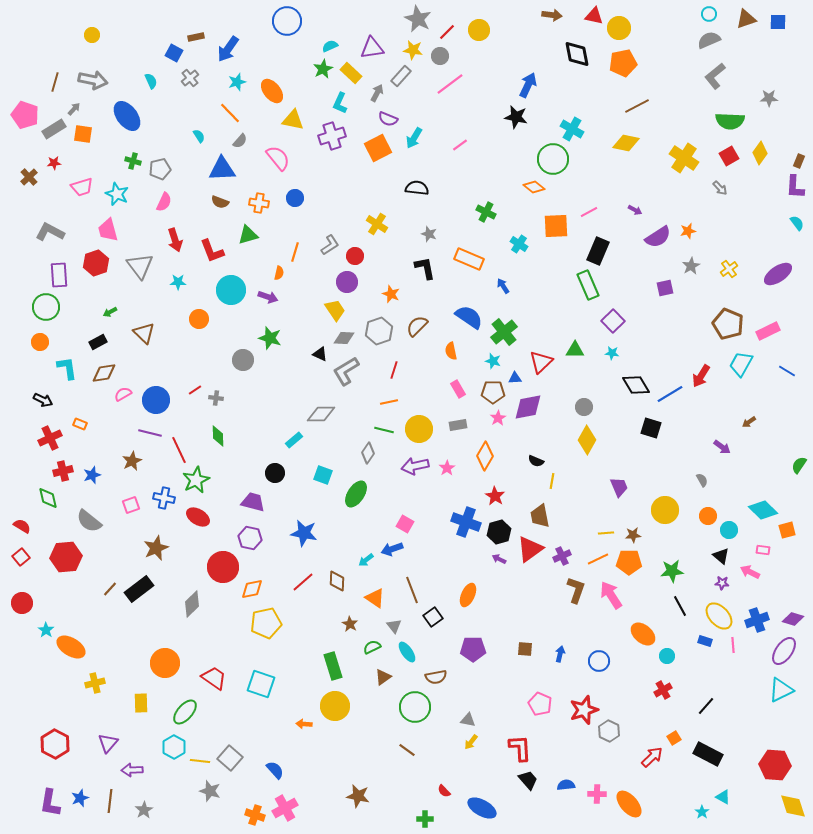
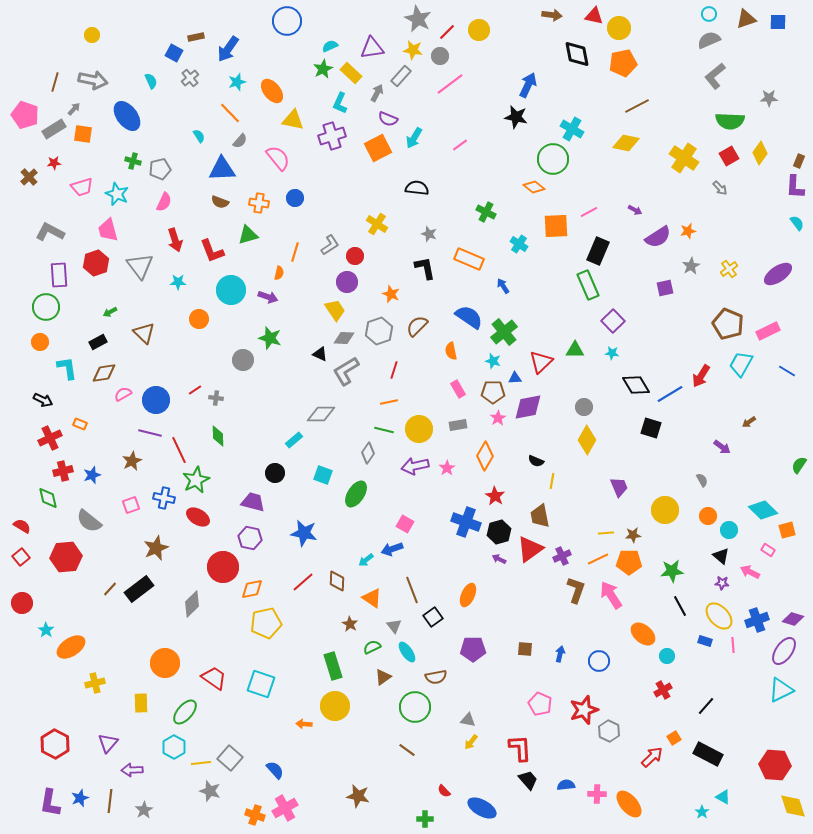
pink rectangle at (763, 550): moved 5 px right; rotated 24 degrees clockwise
orange triangle at (375, 598): moved 3 px left
orange ellipse at (71, 647): rotated 64 degrees counterclockwise
yellow line at (200, 761): moved 1 px right, 2 px down; rotated 12 degrees counterclockwise
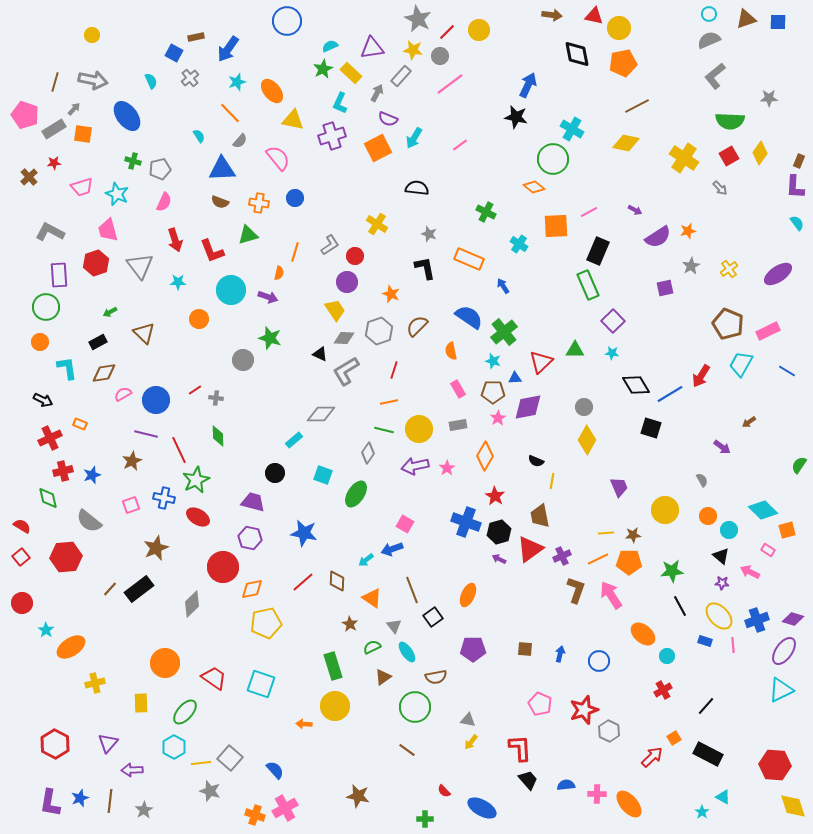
purple line at (150, 433): moved 4 px left, 1 px down
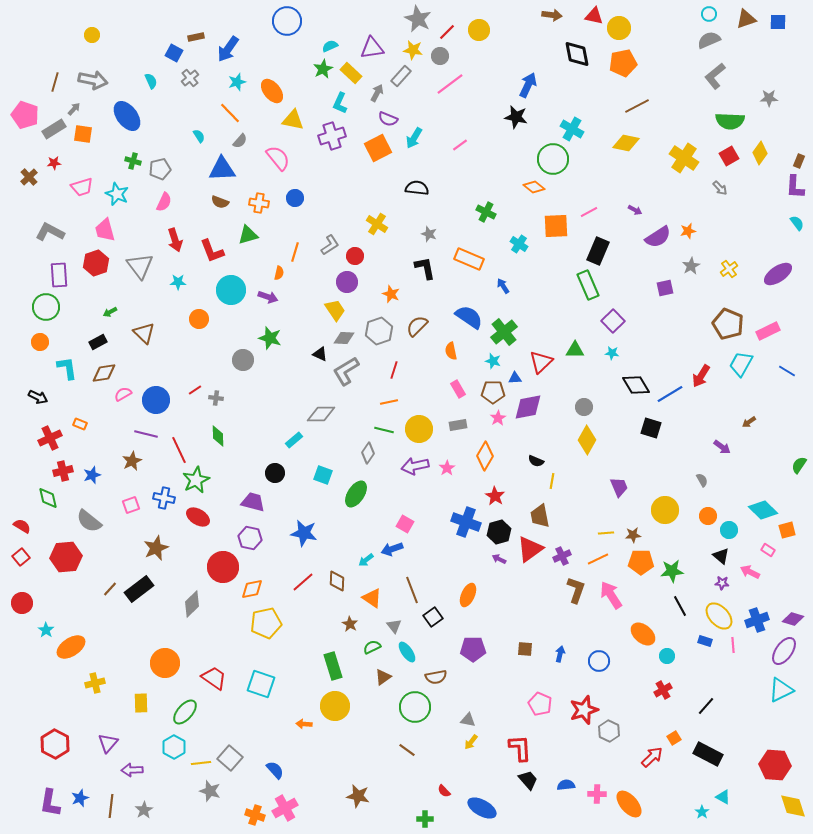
pink trapezoid at (108, 230): moved 3 px left
black arrow at (43, 400): moved 5 px left, 3 px up
orange pentagon at (629, 562): moved 12 px right
brown line at (110, 801): moved 1 px right, 5 px down
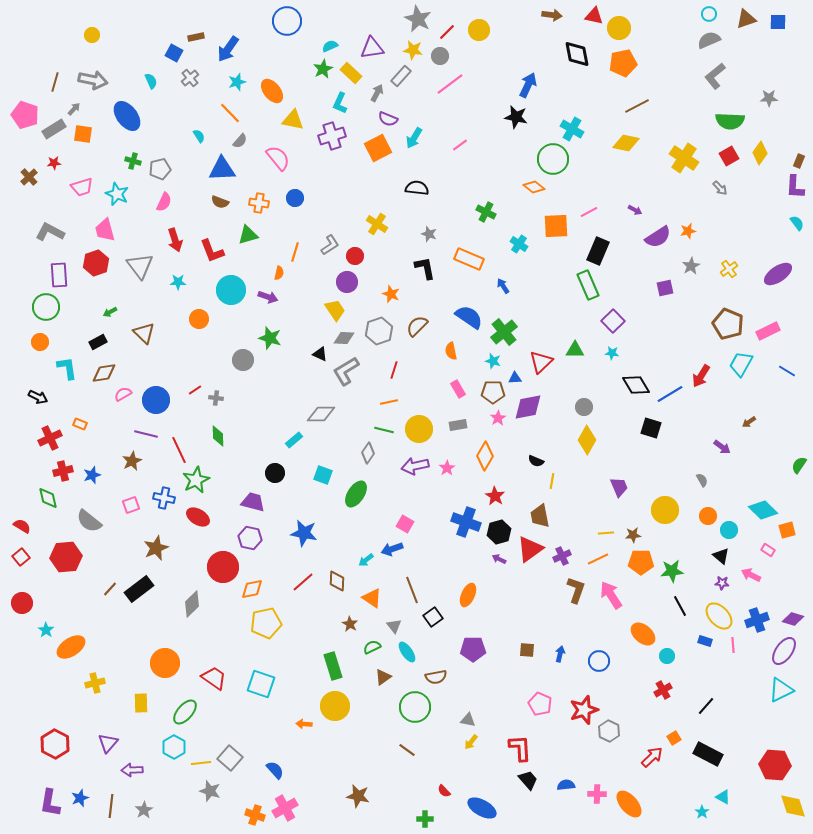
pink arrow at (750, 572): moved 1 px right, 3 px down
brown square at (525, 649): moved 2 px right, 1 px down
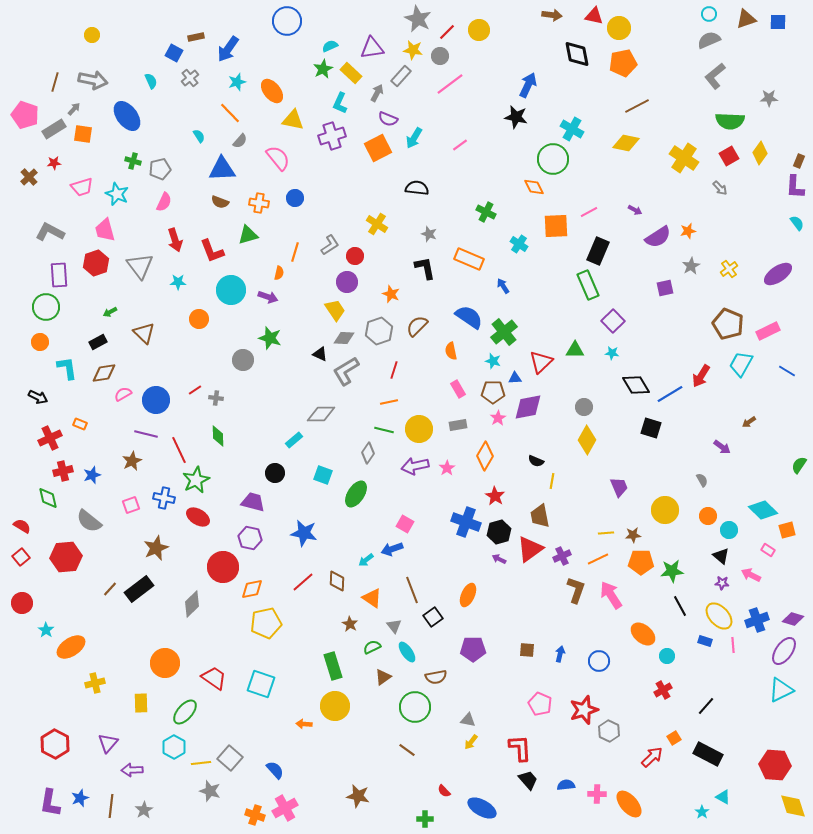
orange diamond at (534, 187): rotated 25 degrees clockwise
